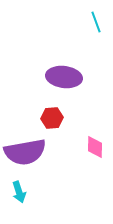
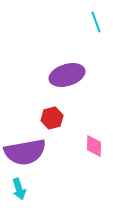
purple ellipse: moved 3 px right, 2 px up; rotated 24 degrees counterclockwise
red hexagon: rotated 10 degrees counterclockwise
pink diamond: moved 1 px left, 1 px up
cyan arrow: moved 3 px up
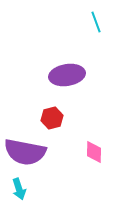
purple ellipse: rotated 8 degrees clockwise
pink diamond: moved 6 px down
purple semicircle: rotated 21 degrees clockwise
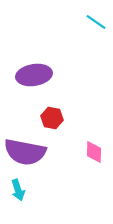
cyan line: rotated 35 degrees counterclockwise
purple ellipse: moved 33 px left
red hexagon: rotated 25 degrees clockwise
cyan arrow: moved 1 px left, 1 px down
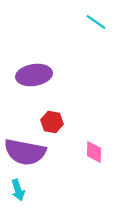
red hexagon: moved 4 px down
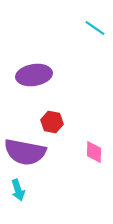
cyan line: moved 1 px left, 6 px down
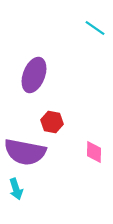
purple ellipse: rotated 60 degrees counterclockwise
cyan arrow: moved 2 px left, 1 px up
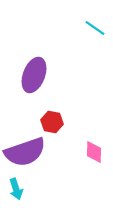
purple semicircle: rotated 30 degrees counterclockwise
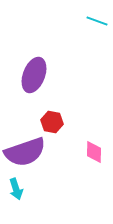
cyan line: moved 2 px right, 7 px up; rotated 15 degrees counterclockwise
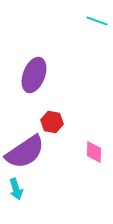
purple semicircle: rotated 15 degrees counterclockwise
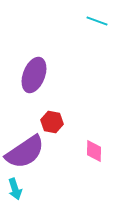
pink diamond: moved 1 px up
cyan arrow: moved 1 px left
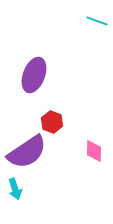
red hexagon: rotated 10 degrees clockwise
purple semicircle: moved 2 px right
